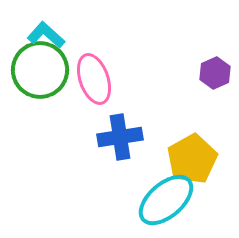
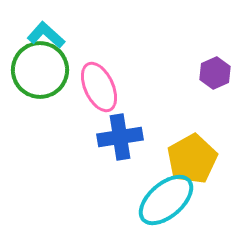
pink ellipse: moved 5 px right, 8 px down; rotated 6 degrees counterclockwise
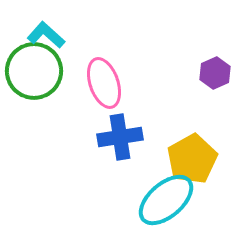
green circle: moved 6 px left, 1 px down
pink ellipse: moved 5 px right, 4 px up; rotated 6 degrees clockwise
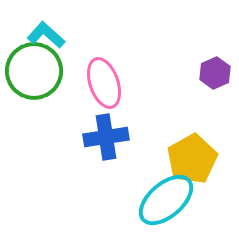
blue cross: moved 14 px left
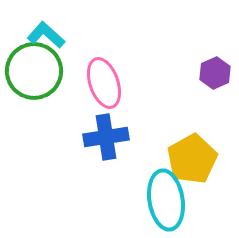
cyan ellipse: rotated 58 degrees counterclockwise
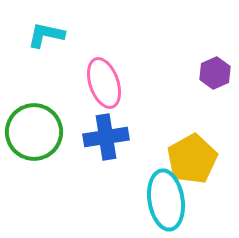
cyan L-shape: rotated 30 degrees counterclockwise
green circle: moved 61 px down
